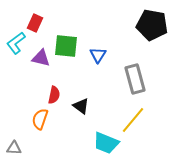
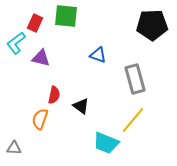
black pentagon: rotated 12 degrees counterclockwise
green square: moved 30 px up
blue triangle: rotated 42 degrees counterclockwise
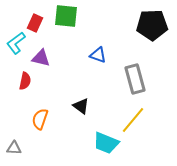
red semicircle: moved 29 px left, 14 px up
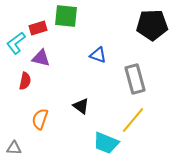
red rectangle: moved 3 px right, 5 px down; rotated 48 degrees clockwise
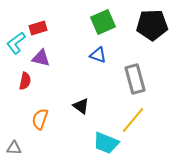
green square: moved 37 px right, 6 px down; rotated 30 degrees counterclockwise
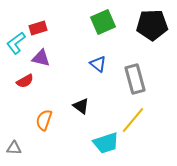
blue triangle: moved 9 px down; rotated 18 degrees clockwise
red semicircle: rotated 48 degrees clockwise
orange semicircle: moved 4 px right, 1 px down
cyan trapezoid: rotated 40 degrees counterclockwise
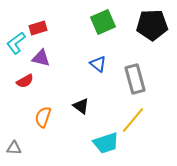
orange semicircle: moved 1 px left, 3 px up
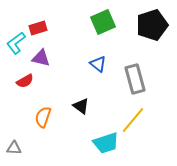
black pentagon: rotated 16 degrees counterclockwise
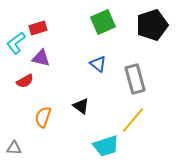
cyan trapezoid: moved 3 px down
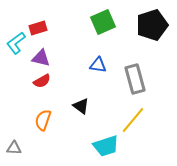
blue triangle: moved 1 px down; rotated 30 degrees counterclockwise
red semicircle: moved 17 px right
orange semicircle: moved 3 px down
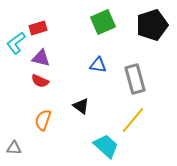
red semicircle: moved 2 px left; rotated 54 degrees clockwise
cyan trapezoid: rotated 120 degrees counterclockwise
